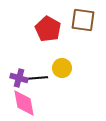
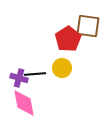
brown square: moved 5 px right, 6 px down
red pentagon: moved 20 px right, 10 px down; rotated 10 degrees clockwise
black line: moved 2 px left, 4 px up
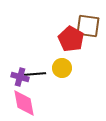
red pentagon: moved 3 px right; rotated 10 degrees counterclockwise
purple cross: moved 1 px right, 1 px up
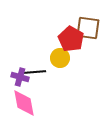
brown square: moved 2 px down
yellow circle: moved 2 px left, 10 px up
black line: moved 2 px up
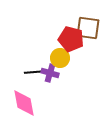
red pentagon: rotated 15 degrees counterclockwise
purple cross: moved 30 px right, 4 px up
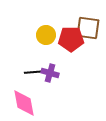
red pentagon: rotated 15 degrees counterclockwise
yellow circle: moved 14 px left, 23 px up
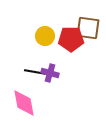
yellow circle: moved 1 px left, 1 px down
black line: rotated 15 degrees clockwise
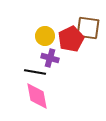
red pentagon: rotated 25 degrees counterclockwise
purple cross: moved 15 px up
pink diamond: moved 13 px right, 7 px up
